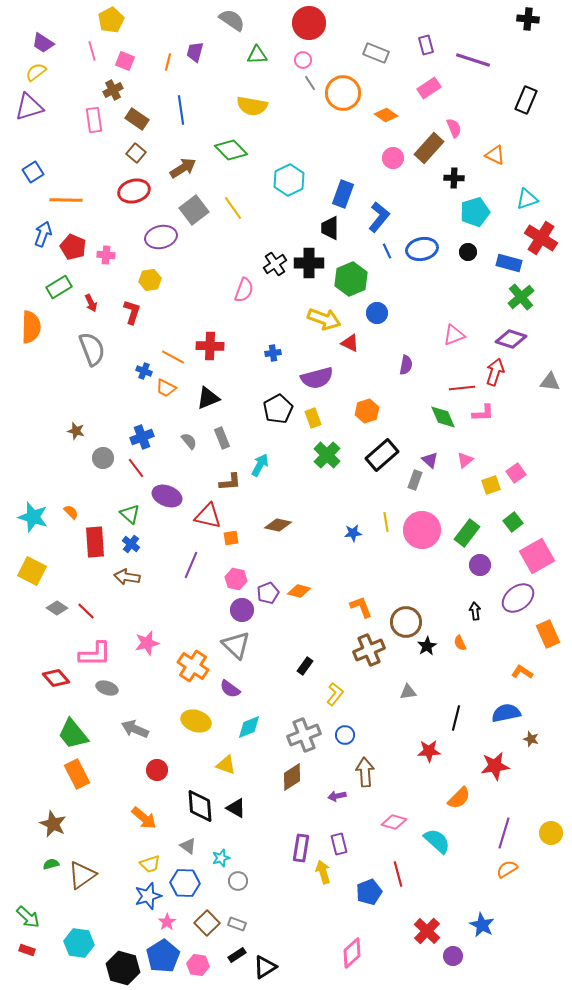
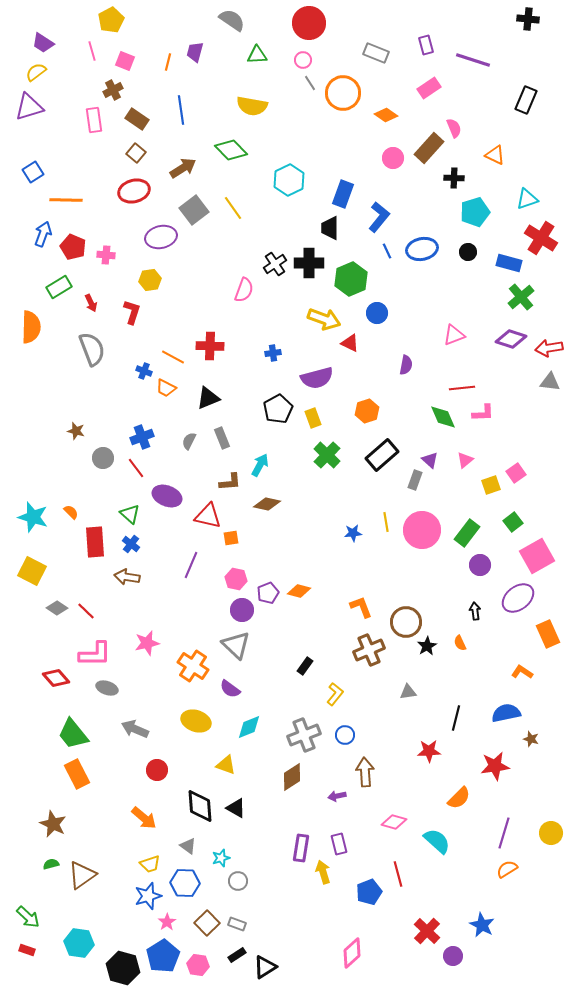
red arrow at (495, 372): moved 54 px right, 24 px up; rotated 116 degrees counterclockwise
gray semicircle at (189, 441): rotated 114 degrees counterclockwise
brown diamond at (278, 525): moved 11 px left, 21 px up
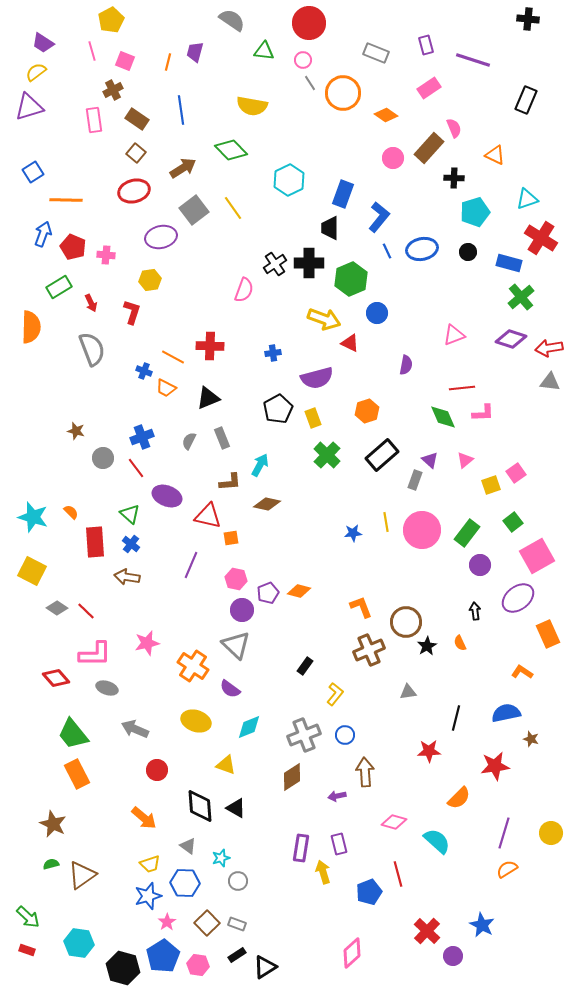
green triangle at (257, 55): moved 7 px right, 4 px up; rotated 10 degrees clockwise
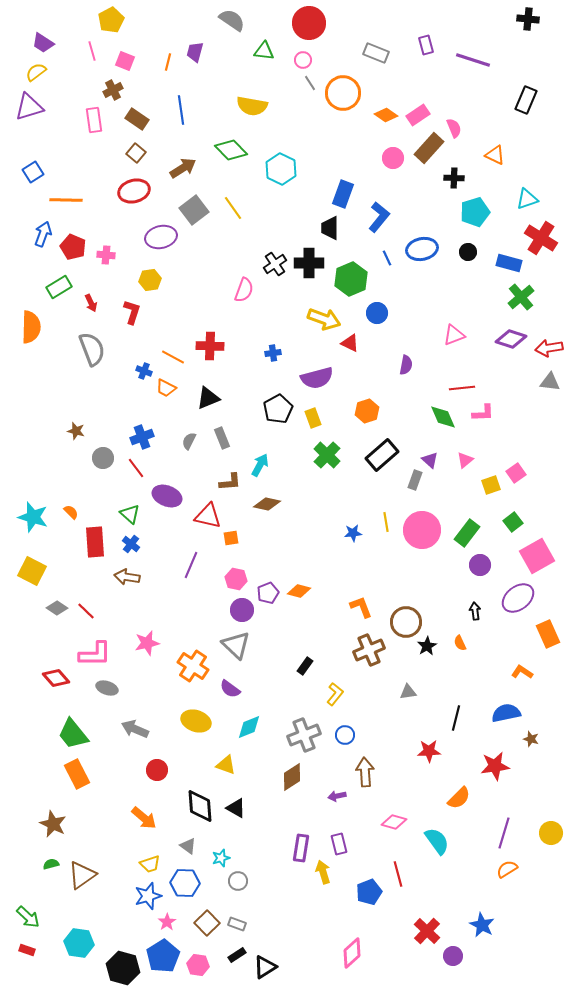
pink rectangle at (429, 88): moved 11 px left, 27 px down
cyan hexagon at (289, 180): moved 8 px left, 11 px up; rotated 8 degrees counterclockwise
blue line at (387, 251): moved 7 px down
cyan semicircle at (437, 841): rotated 12 degrees clockwise
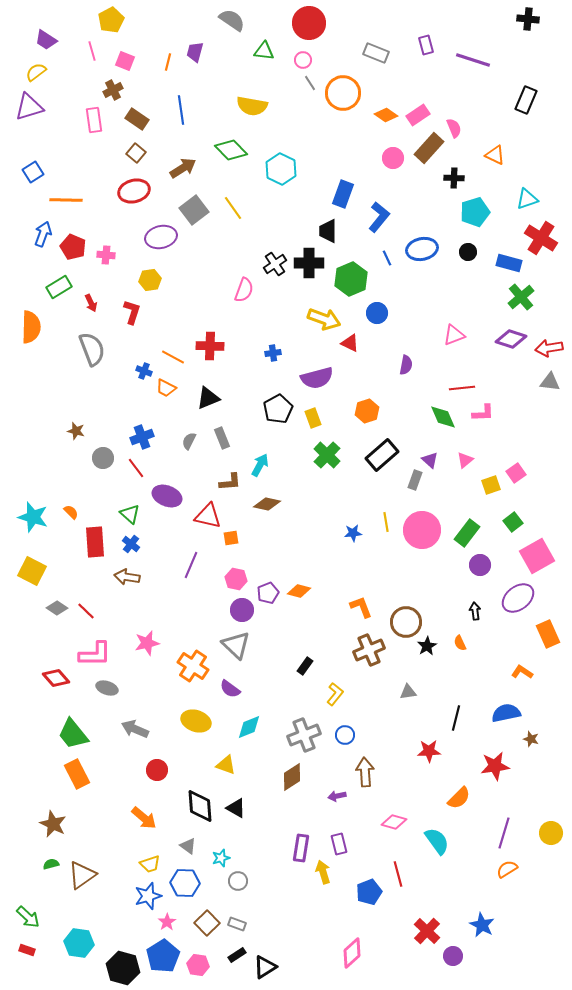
purple trapezoid at (43, 43): moved 3 px right, 3 px up
black trapezoid at (330, 228): moved 2 px left, 3 px down
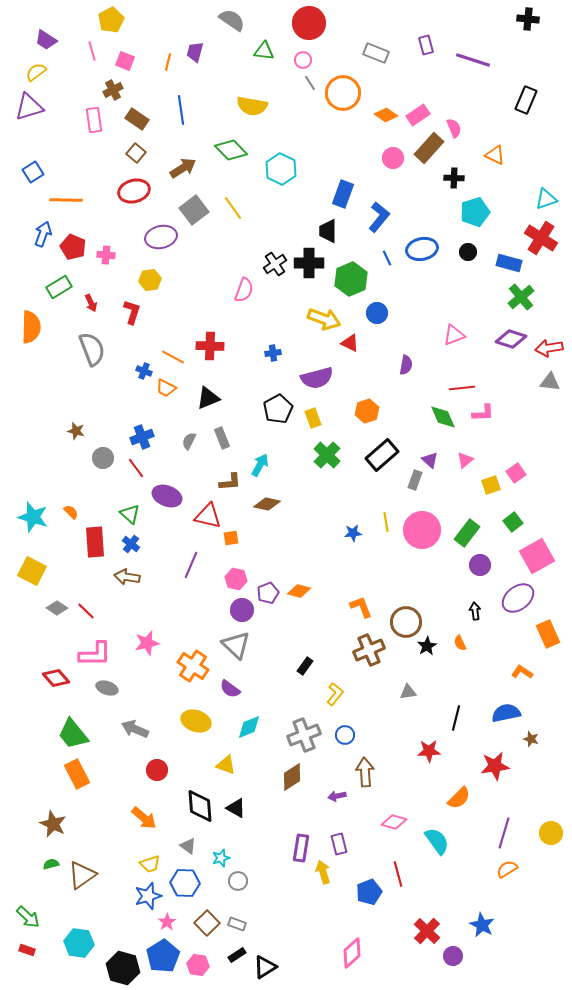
cyan triangle at (527, 199): moved 19 px right
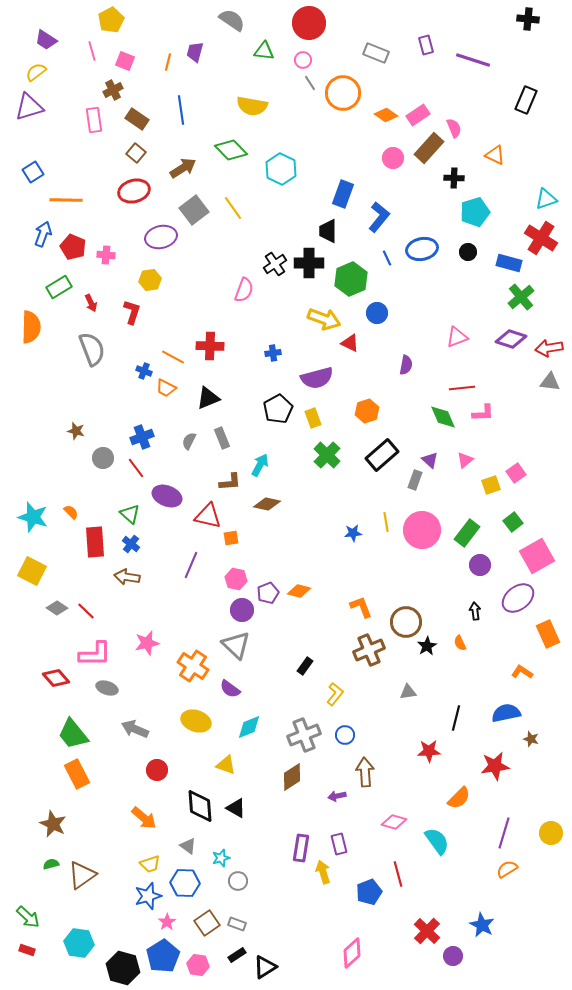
pink triangle at (454, 335): moved 3 px right, 2 px down
brown square at (207, 923): rotated 10 degrees clockwise
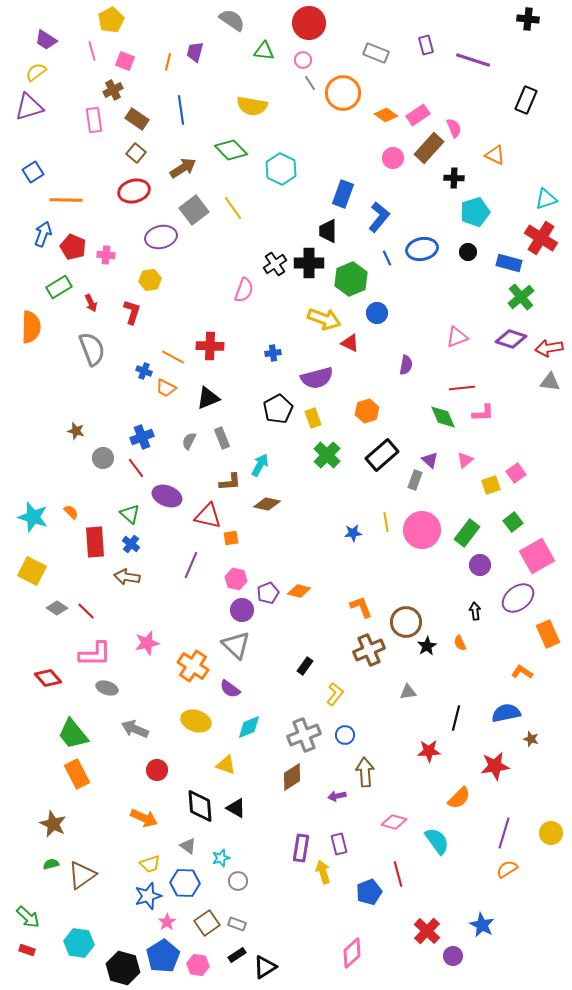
red diamond at (56, 678): moved 8 px left
orange arrow at (144, 818): rotated 16 degrees counterclockwise
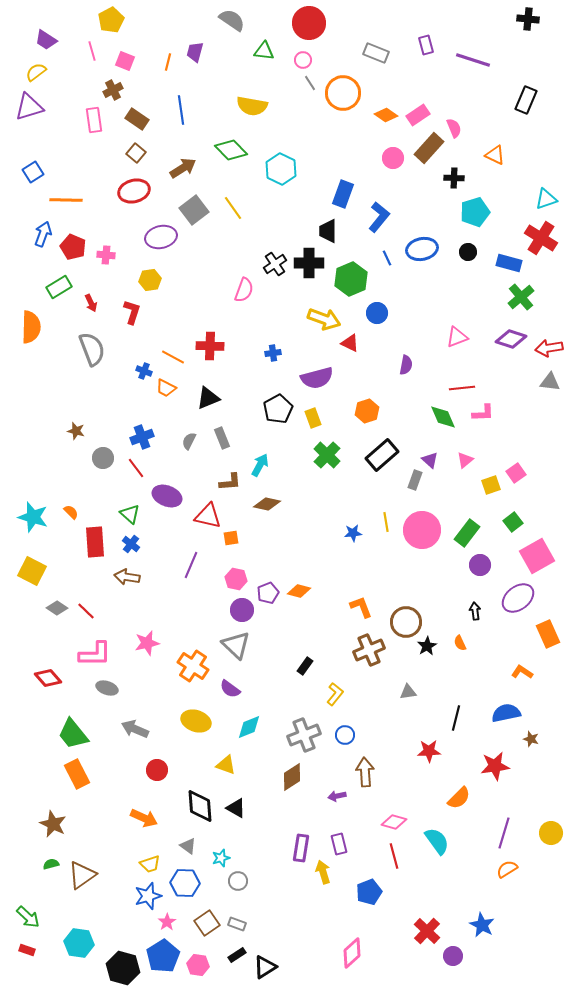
red line at (398, 874): moved 4 px left, 18 px up
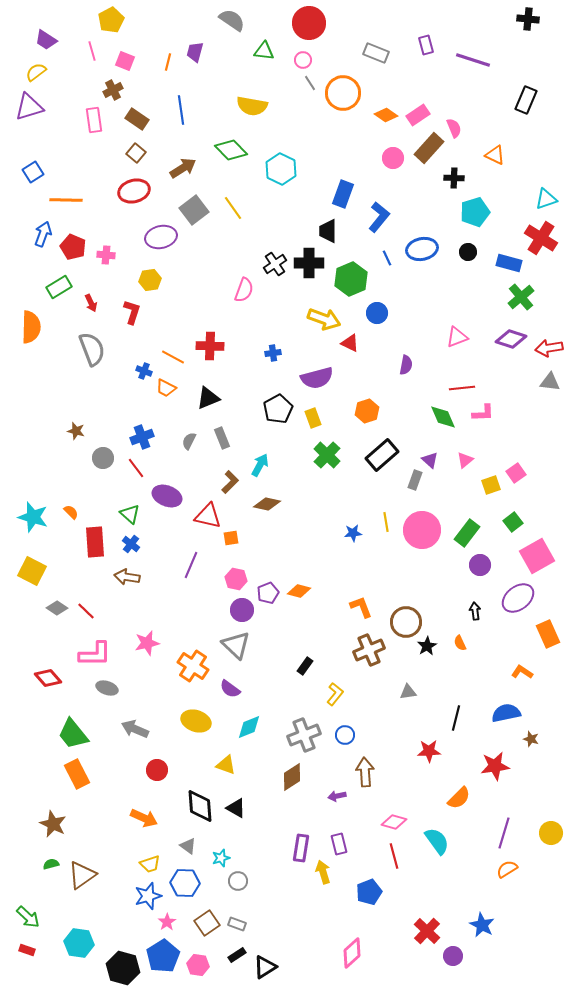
brown L-shape at (230, 482): rotated 40 degrees counterclockwise
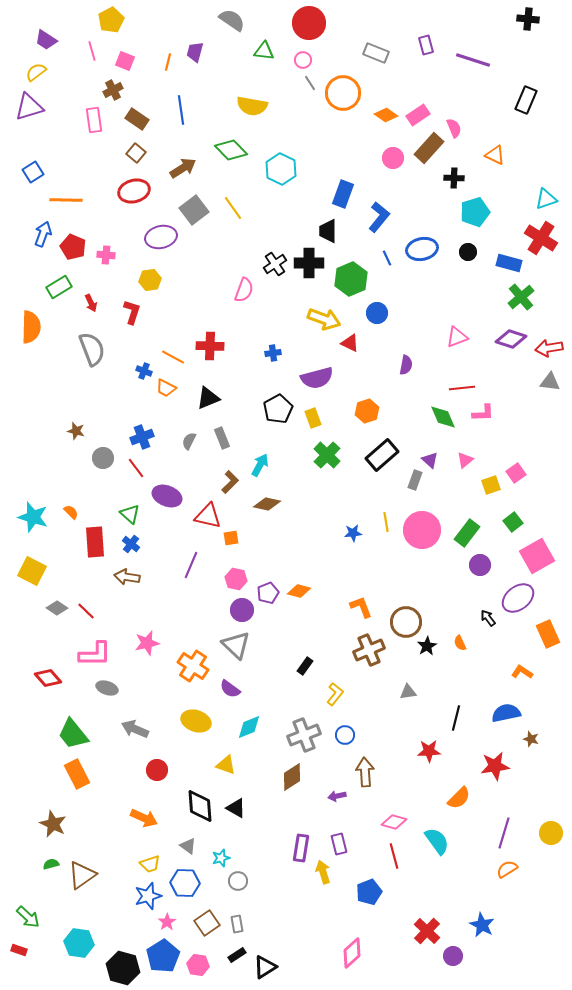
black arrow at (475, 611): moved 13 px right, 7 px down; rotated 30 degrees counterclockwise
gray rectangle at (237, 924): rotated 60 degrees clockwise
red rectangle at (27, 950): moved 8 px left
